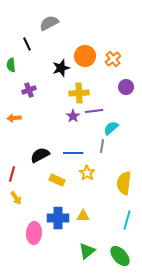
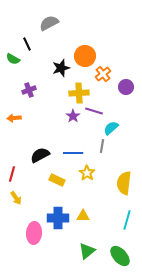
orange cross: moved 10 px left, 15 px down
green semicircle: moved 2 px right, 6 px up; rotated 56 degrees counterclockwise
purple line: rotated 24 degrees clockwise
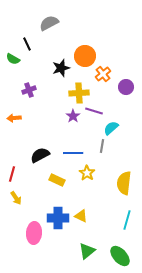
yellow triangle: moved 2 px left; rotated 24 degrees clockwise
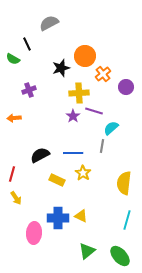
yellow star: moved 4 px left
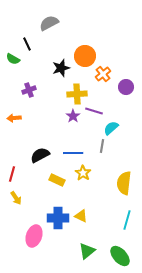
yellow cross: moved 2 px left, 1 px down
pink ellipse: moved 3 px down; rotated 15 degrees clockwise
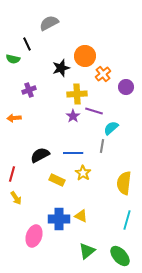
green semicircle: rotated 16 degrees counterclockwise
blue cross: moved 1 px right, 1 px down
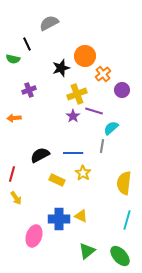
purple circle: moved 4 px left, 3 px down
yellow cross: rotated 18 degrees counterclockwise
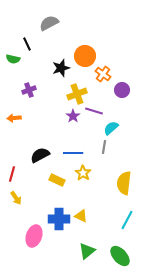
orange cross: rotated 14 degrees counterclockwise
gray line: moved 2 px right, 1 px down
cyan line: rotated 12 degrees clockwise
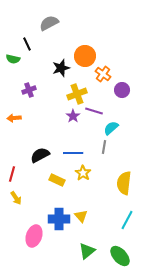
yellow triangle: rotated 24 degrees clockwise
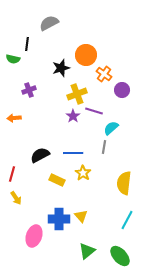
black line: rotated 32 degrees clockwise
orange circle: moved 1 px right, 1 px up
orange cross: moved 1 px right
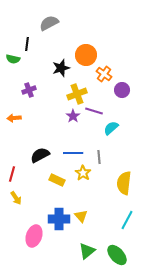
gray line: moved 5 px left, 10 px down; rotated 16 degrees counterclockwise
green ellipse: moved 3 px left, 1 px up
